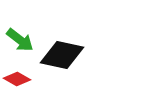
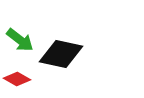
black diamond: moved 1 px left, 1 px up
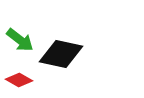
red diamond: moved 2 px right, 1 px down
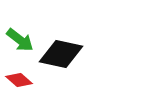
red diamond: rotated 12 degrees clockwise
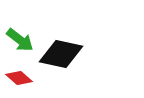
red diamond: moved 2 px up
